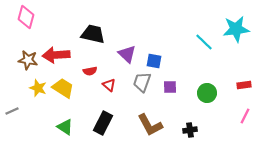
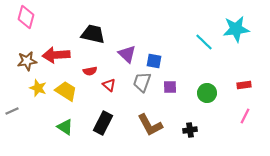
brown star: moved 1 px left, 1 px down; rotated 18 degrees counterclockwise
yellow trapezoid: moved 3 px right, 3 px down
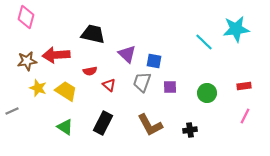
red rectangle: moved 1 px down
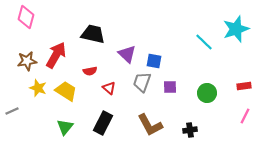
cyan star: rotated 12 degrees counterclockwise
red arrow: rotated 124 degrees clockwise
red triangle: moved 3 px down
green triangle: rotated 36 degrees clockwise
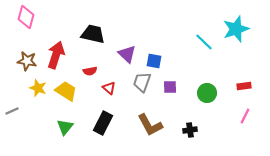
red arrow: rotated 12 degrees counterclockwise
brown star: rotated 18 degrees clockwise
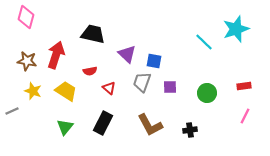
yellow star: moved 5 px left, 3 px down
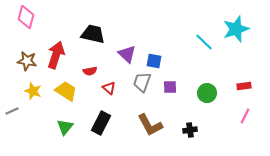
black rectangle: moved 2 px left
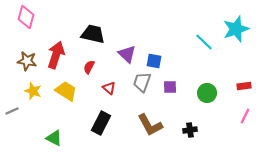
red semicircle: moved 1 px left, 4 px up; rotated 128 degrees clockwise
green triangle: moved 11 px left, 11 px down; rotated 42 degrees counterclockwise
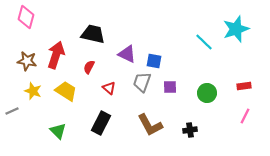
purple triangle: rotated 18 degrees counterclockwise
green triangle: moved 4 px right, 7 px up; rotated 18 degrees clockwise
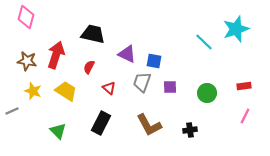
brown L-shape: moved 1 px left
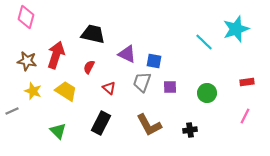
red rectangle: moved 3 px right, 4 px up
